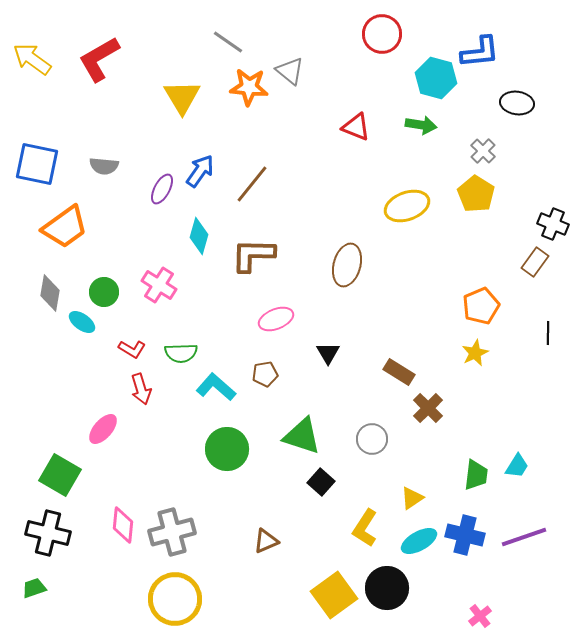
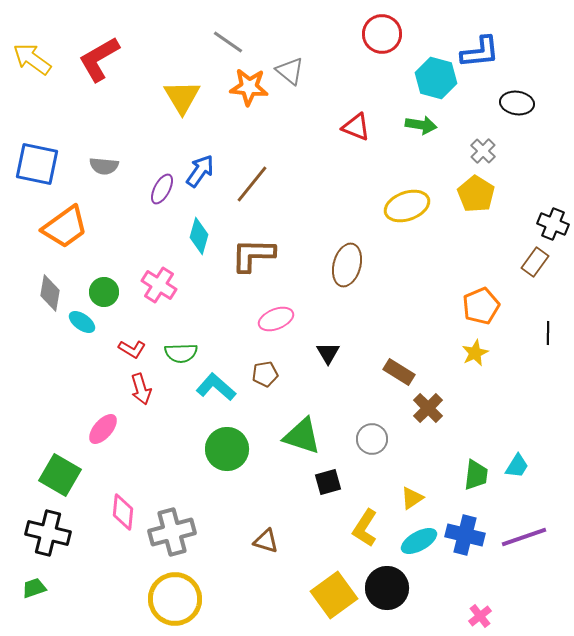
black square at (321, 482): moved 7 px right; rotated 32 degrees clockwise
pink diamond at (123, 525): moved 13 px up
brown triangle at (266, 541): rotated 40 degrees clockwise
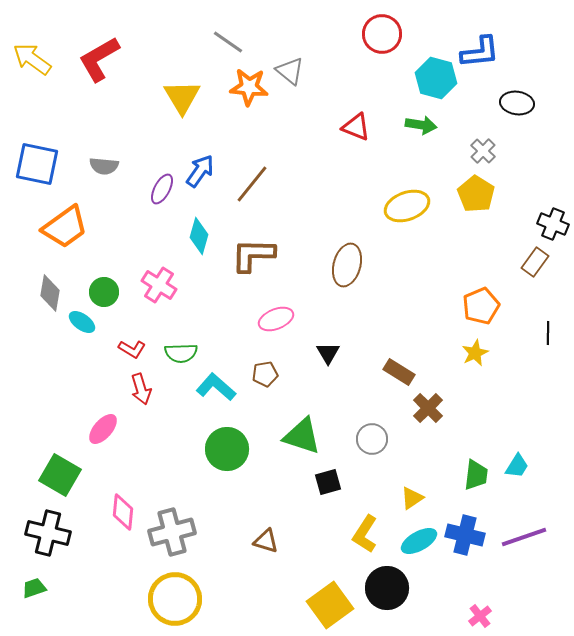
yellow L-shape at (365, 528): moved 6 px down
yellow square at (334, 595): moved 4 px left, 10 px down
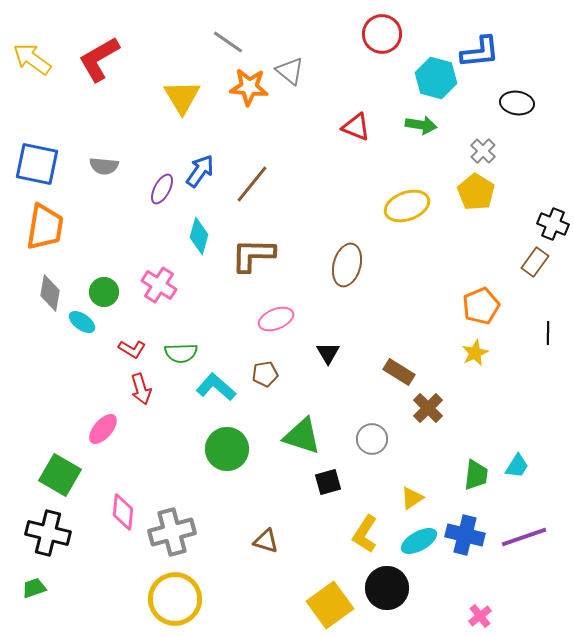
yellow pentagon at (476, 194): moved 2 px up
orange trapezoid at (65, 227): moved 20 px left; rotated 45 degrees counterclockwise
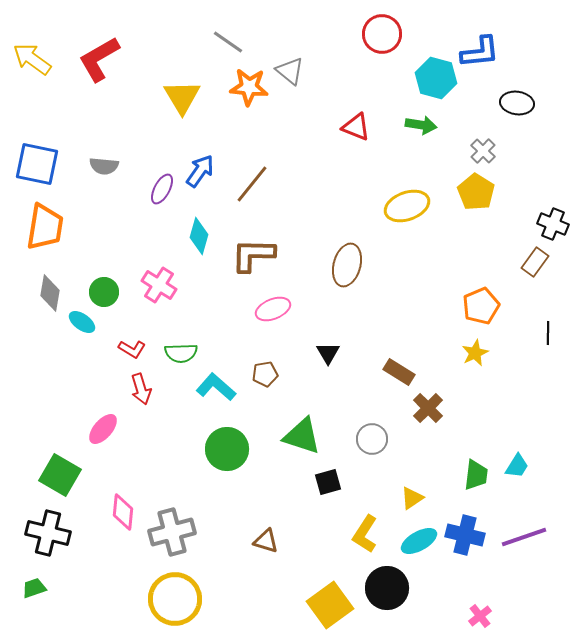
pink ellipse at (276, 319): moved 3 px left, 10 px up
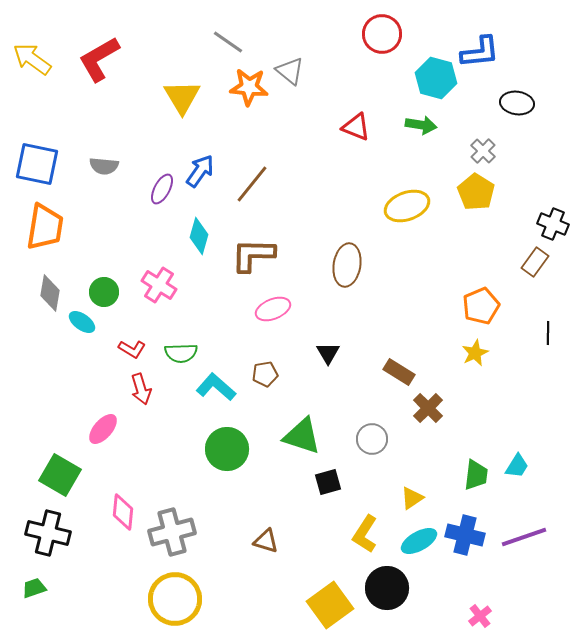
brown ellipse at (347, 265): rotated 6 degrees counterclockwise
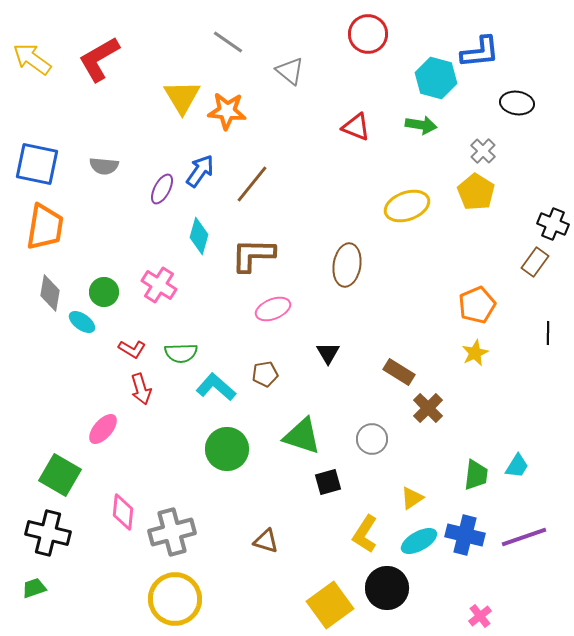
red circle at (382, 34): moved 14 px left
orange star at (249, 87): moved 22 px left, 24 px down
orange pentagon at (481, 306): moved 4 px left, 1 px up
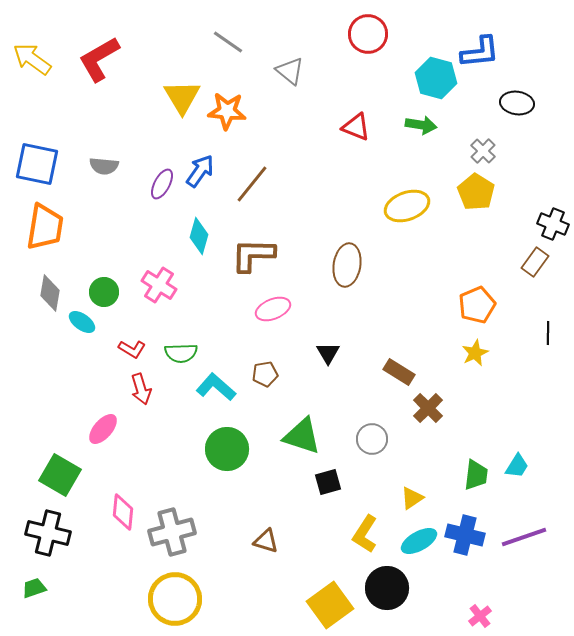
purple ellipse at (162, 189): moved 5 px up
